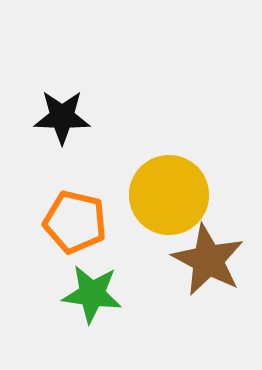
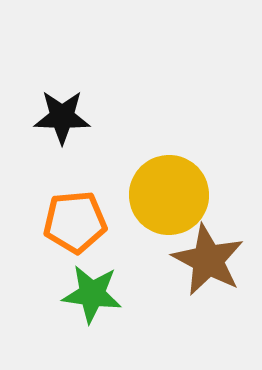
orange pentagon: rotated 18 degrees counterclockwise
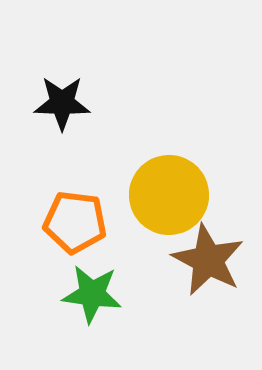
black star: moved 14 px up
orange pentagon: rotated 12 degrees clockwise
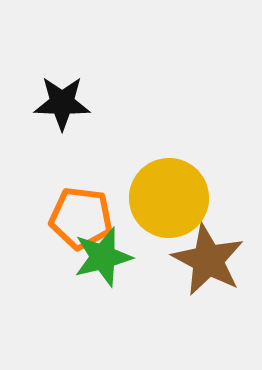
yellow circle: moved 3 px down
orange pentagon: moved 6 px right, 4 px up
green star: moved 11 px right, 37 px up; rotated 22 degrees counterclockwise
